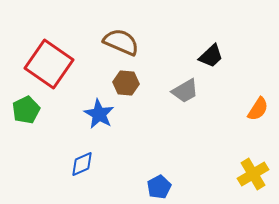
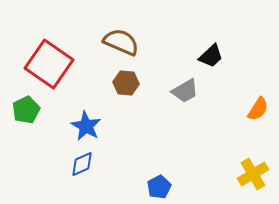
blue star: moved 13 px left, 12 px down
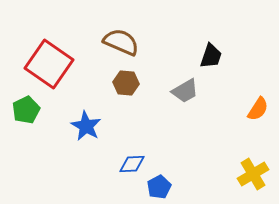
black trapezoid: rotated 28 degrees counterclockwise
blue diamond: moved 50 px right; rotated 20 degrees clockwise
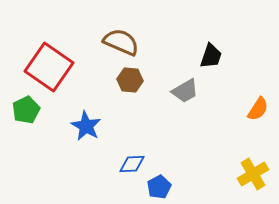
red square: moved 3 px down
brown hexagon: moved 4 px right, 3 px up
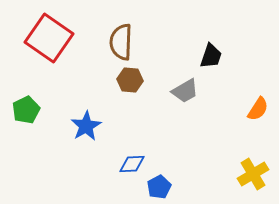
brown semicircle: rotated 111 degrees counterclockwise
red square: moved 29 px up
blue star: rotated 12 degrees clockwise
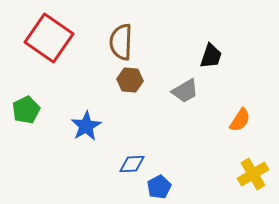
orange semicircle: moved 18 px left, 11 px down
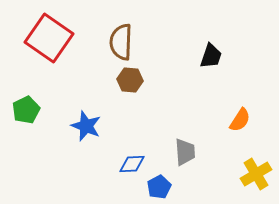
gray trapezoid: moved 61 px down; rotated 64 degrees counterclockwise
blue star: rotated 20 degrees counterclockwise
yellow cross: moved 3 px right
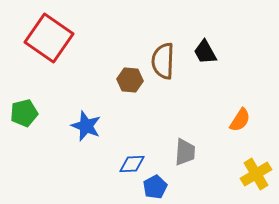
brown semicircle: moved 42 px right, 19 px down
black trapezoid: moved 6 px left, 4 px up; rotated 132 degrees clockwise
green pentagon: moved 2 px left, 3 px down; rotated 12 degrees clockwise
gray trapezoid: rotated 8 degrees clockwise
blue pentagon: moved 4 px left
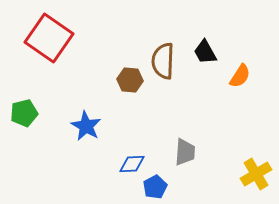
orange semicircle: moved 44 px up
blue star: rotated 8 degrees clockwise
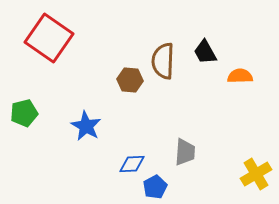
orange semicircle: rotated 125 degrees counterclockwise
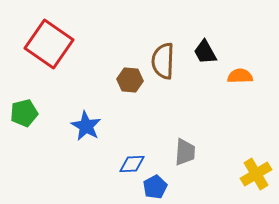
red square: moved 6 px down
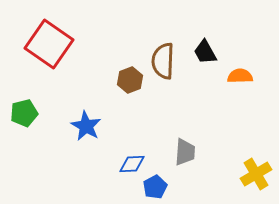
brown hexagon: rotated 25 degrees counterclockwise
